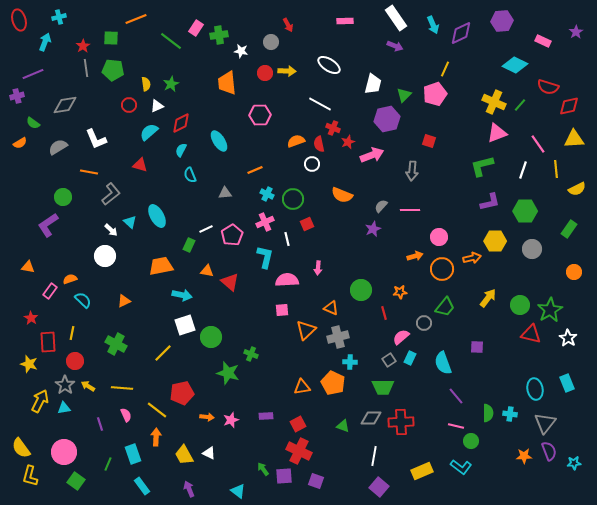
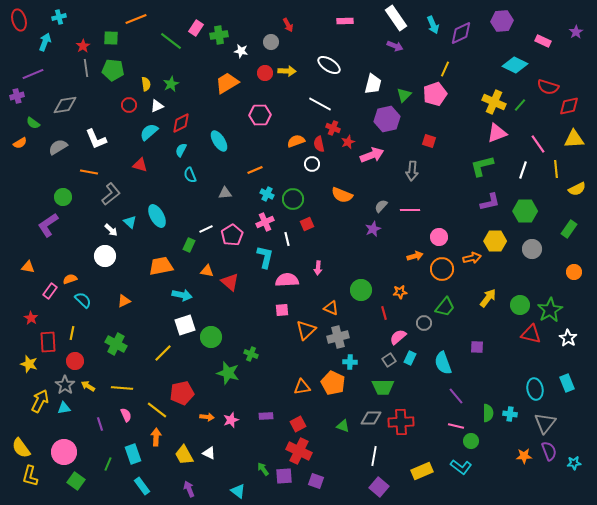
orange trapezoid at (227, 83): rotated 65 degrees clockwise
pink semicircle at (401, 337): moved 3 px left
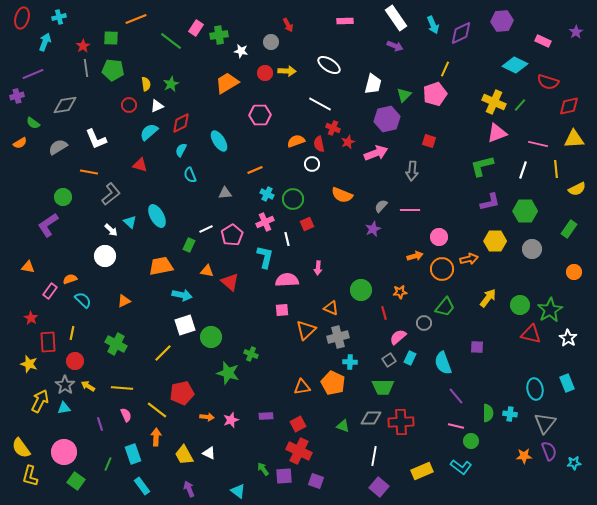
red ellipse at (19, 20): moved 3 px right, 2 px up; rotated 30 degrees clockwise
red semicircle at (548, 87): moved 5 px up
pink line at (538, 144): rotated 42 degrees counterclockwise
pink arrow at (372, 155): moved 4 px right, 2 px up
orange arrow at (472, 258): moved 3 px left, 1 px down
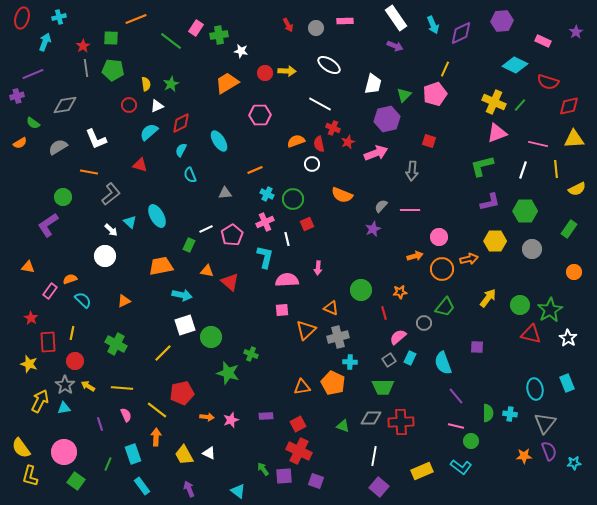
gray circle at (271, 42): moved 45 px right, 14 px up
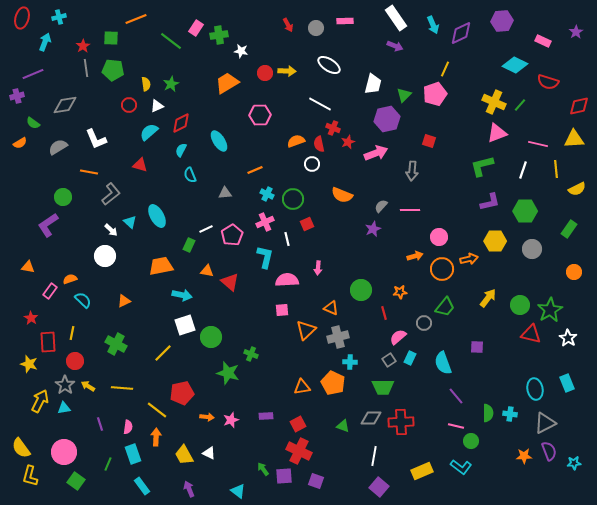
red diamond at (569, 106): moved 10 px right
pink semicircle at (126, 415): moved 2 px right, 12 px down; rotated 32 degrees clockwise
gray triangle at (545, 423): rotated 25 degrees clockwise
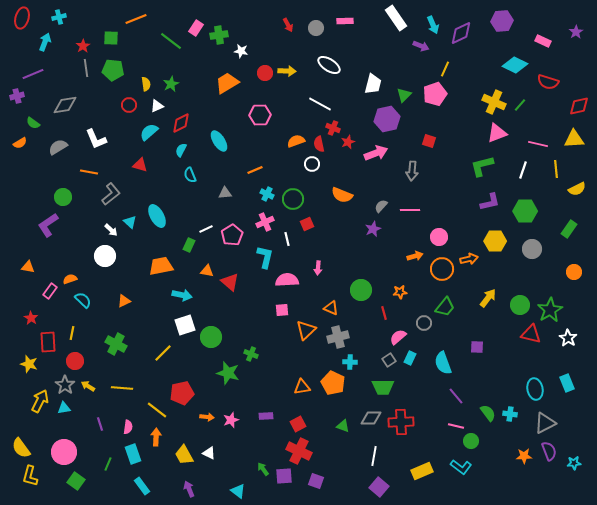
purple arrow at (395, 46): moved 26 px right
green semicircle at (488, 413): rotated 36 degrees counterclockwise
